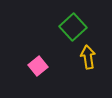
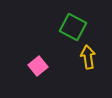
green square: rotated 20 degrees counterclockwise
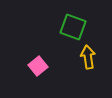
green square: rotated 8 degrees counterclockwise
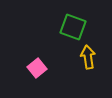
pink square: moved 1 px left, 2 px down
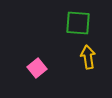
green square: moved 5 px right, 4 px up; rotated 16 degrees counterclockwise
